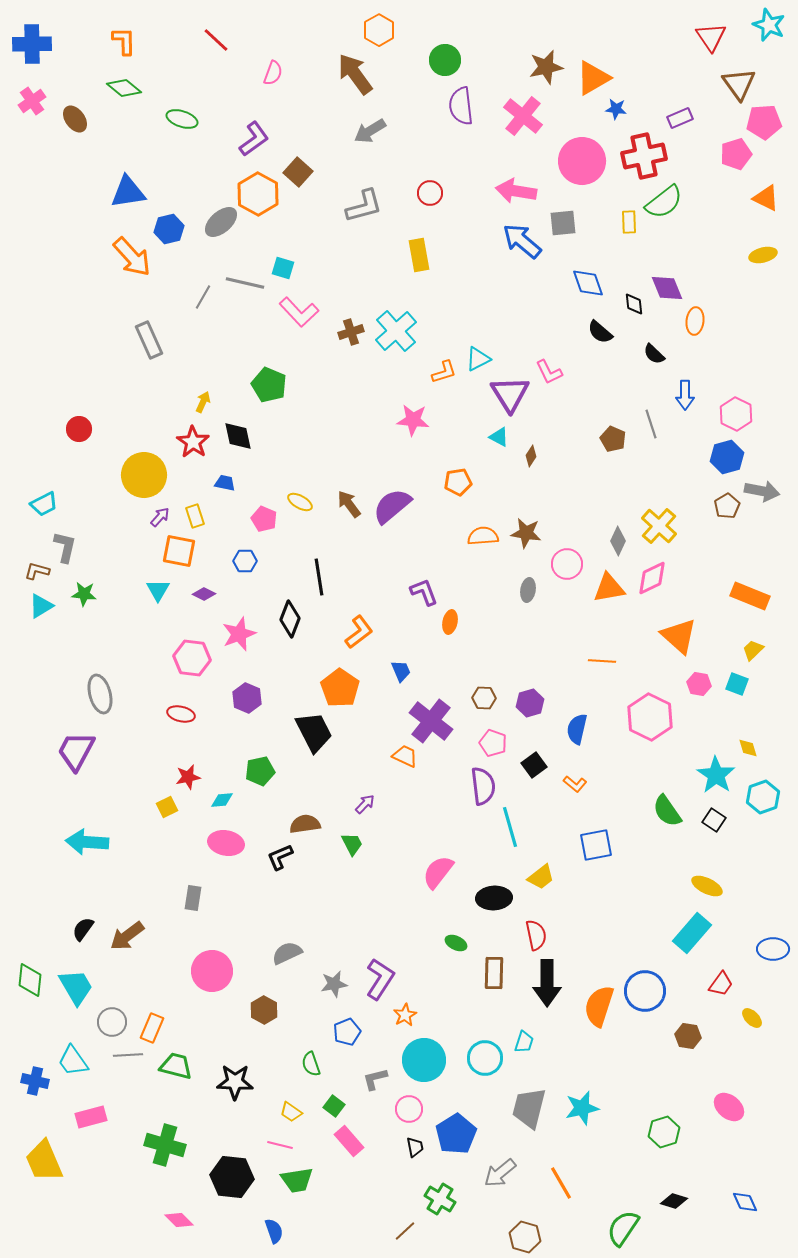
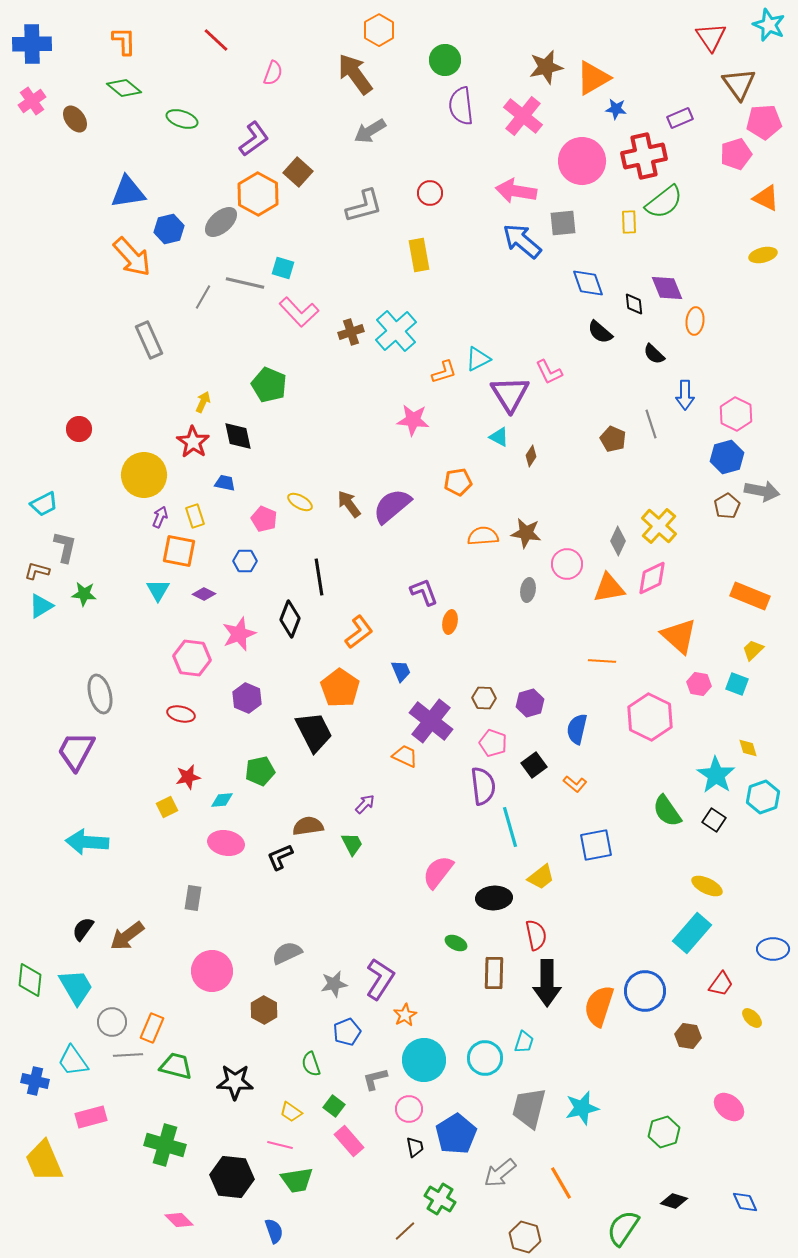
purple arrow at (160, 517): rotated 20 degrees counterclockwise
brown semicircle at (305, 824): moved 3 px right, 2 px down
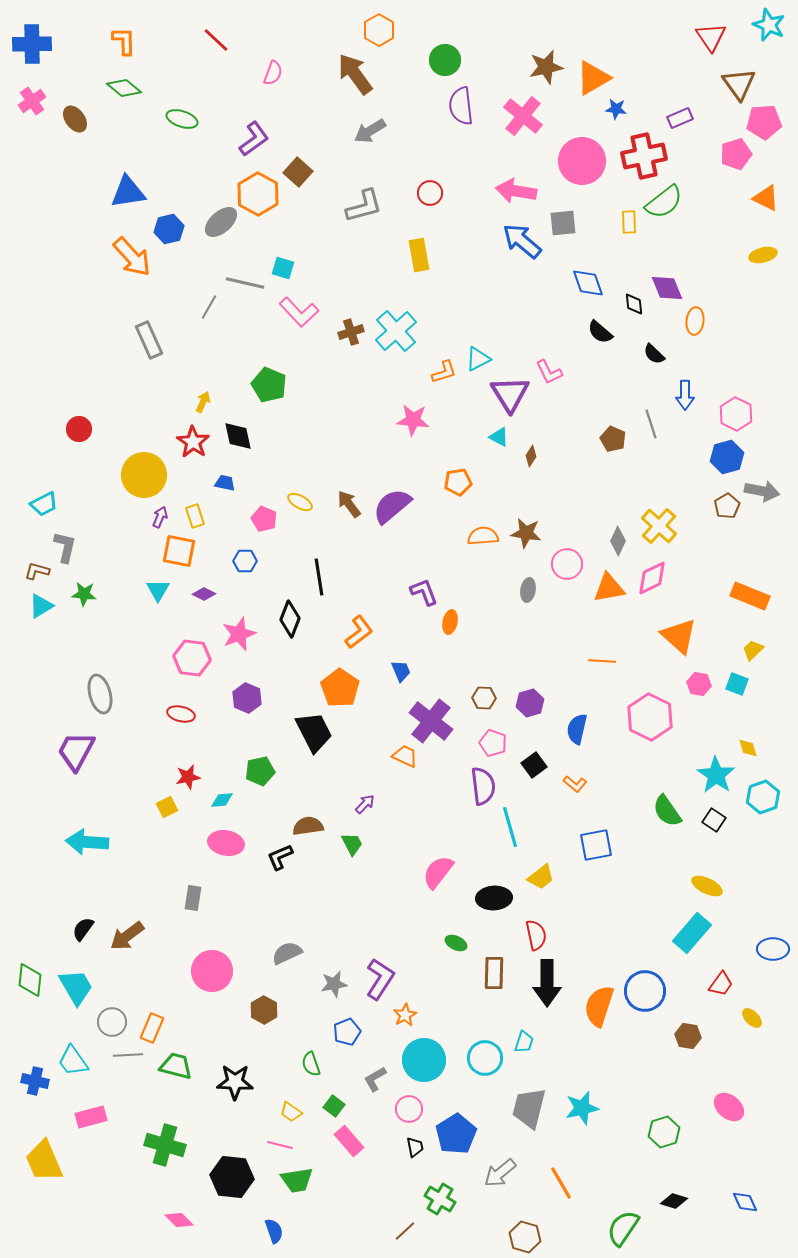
gray line at (203, 297): moved 6 px right, 10 px down
gray L-shape at (375, 1079): rotated 16 degrees counterclockwise
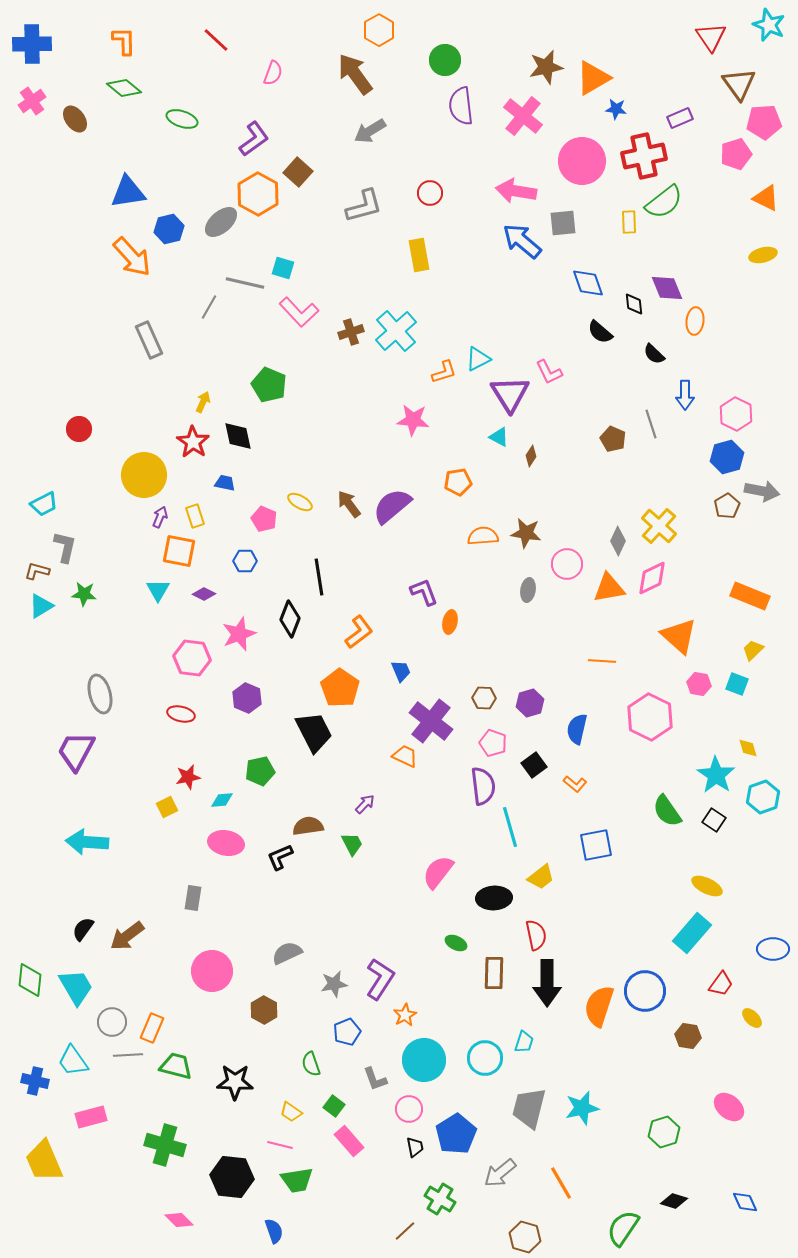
gray L-shape at (375, 1079): rotated 80 degrees counterclockwise
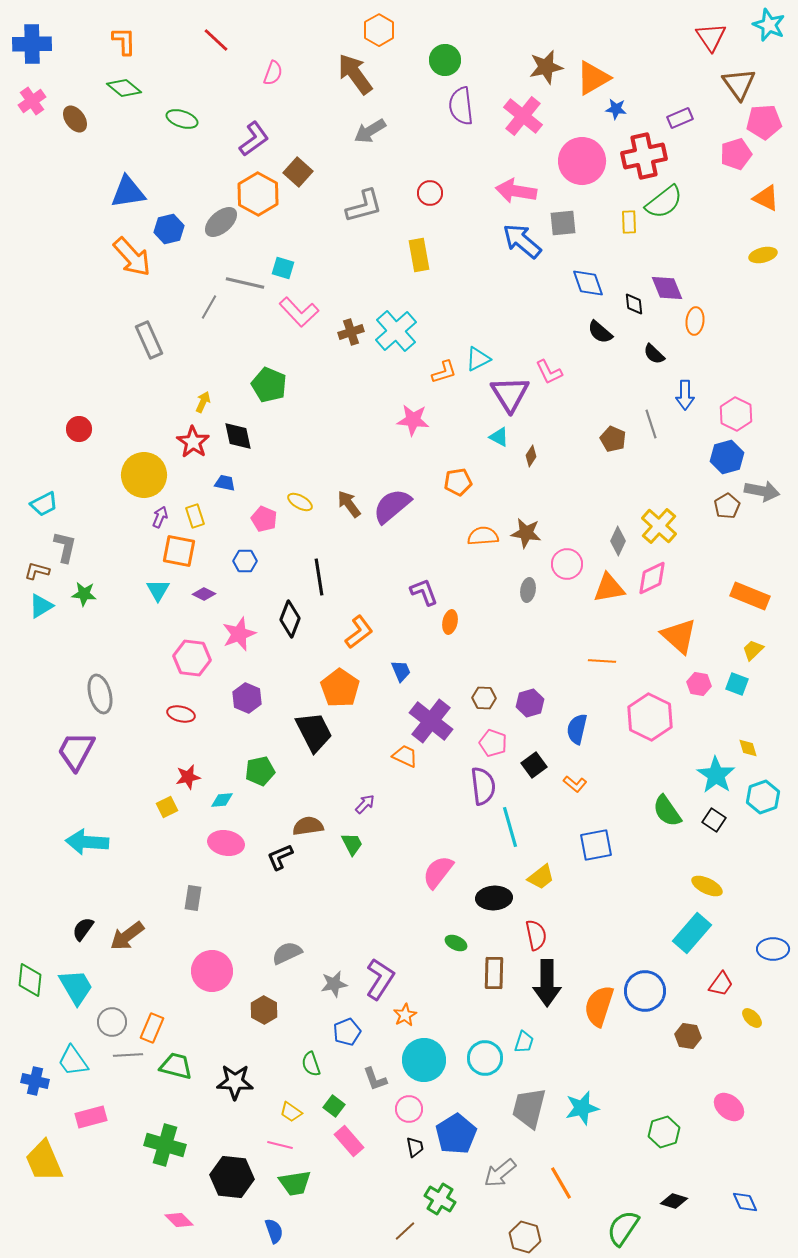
green trapezoid at (297, 1180): moved 2 px left, 3 px down
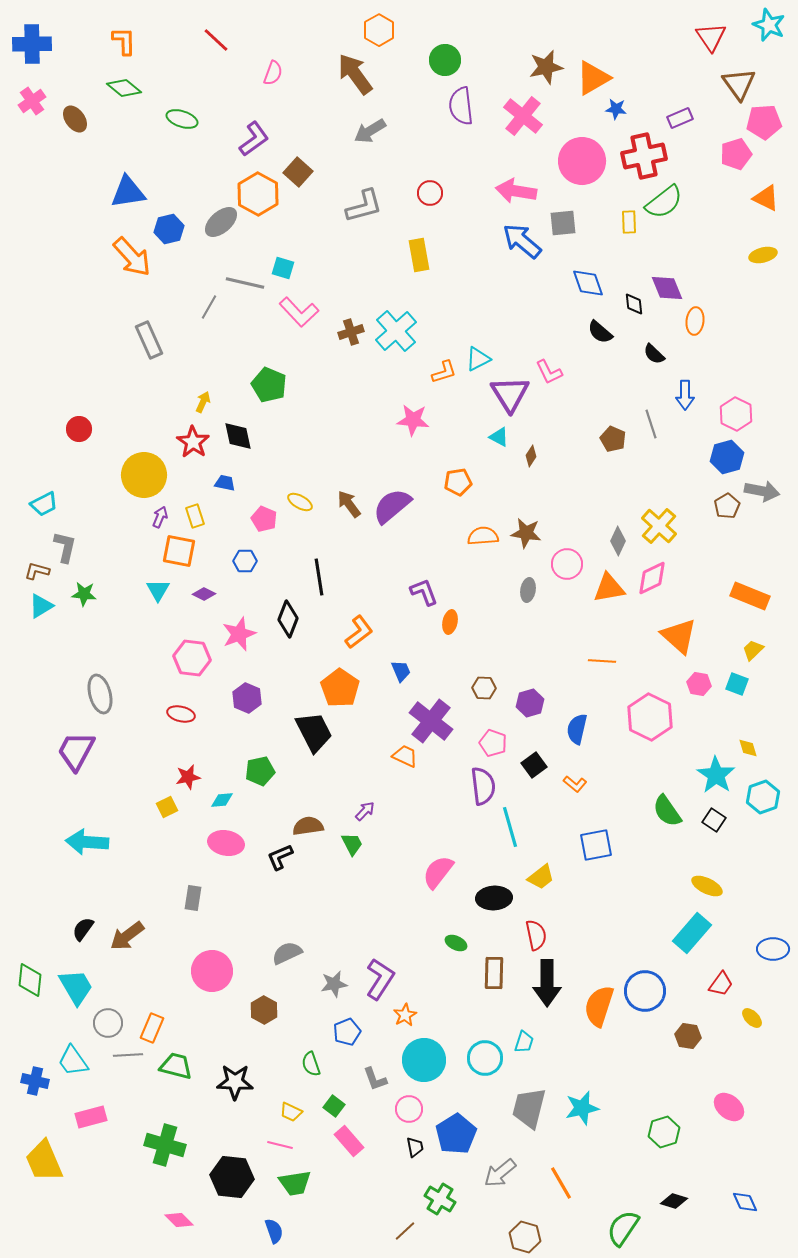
black diamond at (290, 619): moved 2 px left
brown hexagon at (484, 698): moved 10 px up
purple arrow at (365, 804): moved 7 px down
gray circle at (112, 1022): moved 4 px left, 1 px down
yellow trapezoid at (291, 1112): rotated 10 degrees counterclockwise
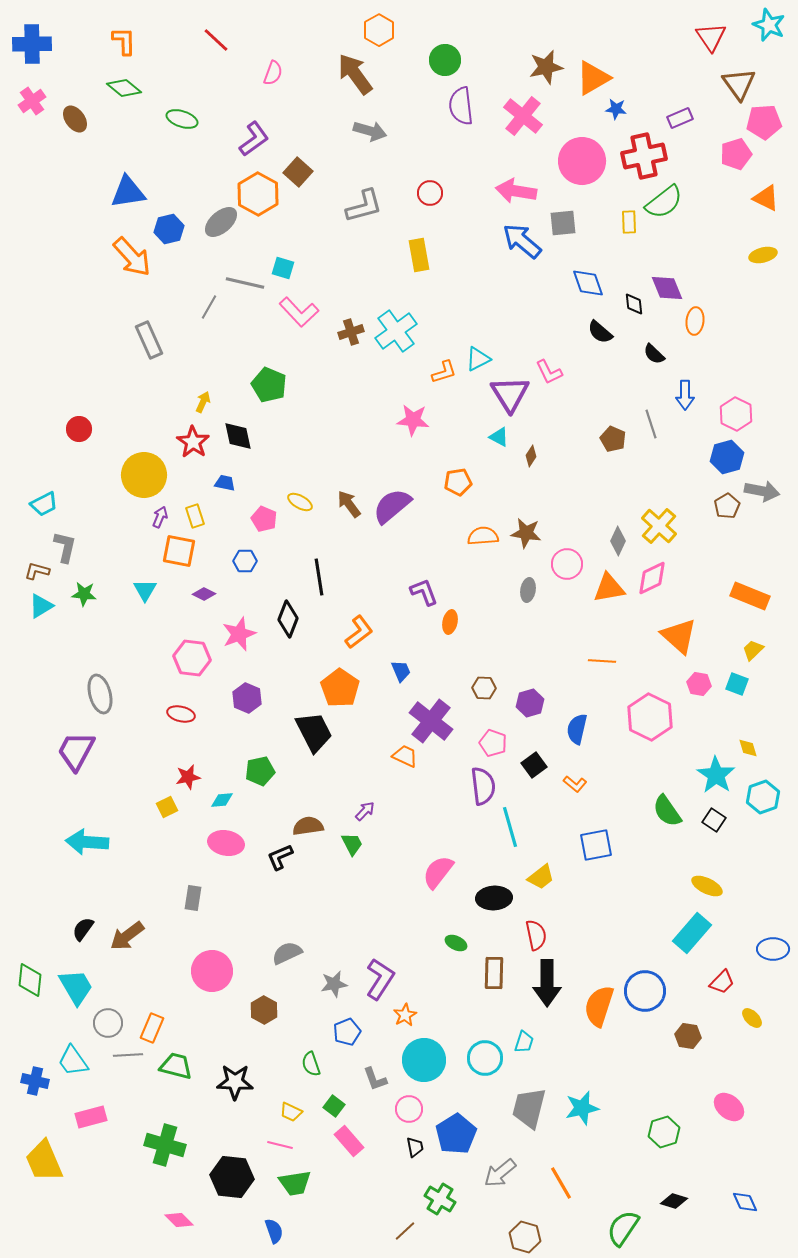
gray arrow at (370, 131): rotated 132 degrees counterclockwise
cyan cross at (396, 331): rotated 6 degrees clockwise
cyan triangle at (158, 590): moved 13 px left
red trapezoid at (721, 984): moved 1 px right, 2 px up; rotated 8 degrees clockwise
